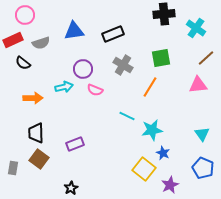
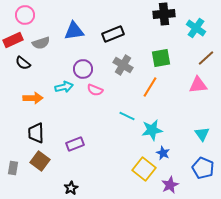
brown square: moved 1 px right, 2 px down
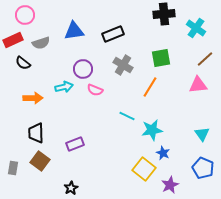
brown line: moved 1 px left, 1 px down
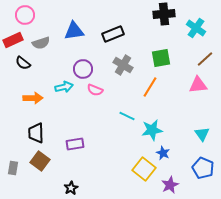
purple rectangle: rotated 12 degrees clockwise
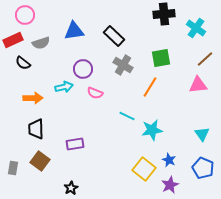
black rectangle: moved 1 px right, 2 px down; rotated 65 degrees clockwise
pink semicircle: moved 3 px down
black trapezoid: moved 4 px up
blue star: moved 6 px right, 7 px down
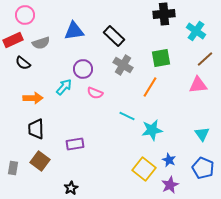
cyan cross: moved 3 px down
cyan arrow: rotated 36 degrees counterclockwise
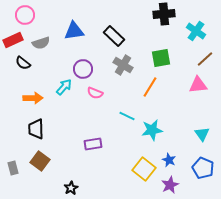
purple rectangle: moved 18 px right
gray rectangle: rotated 24 degrees counterclockwise
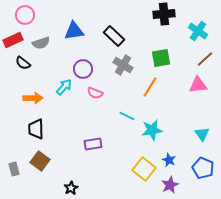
cyan cross: moved 2 px right
gray rectangle: moved 1 px right, 1 px down
